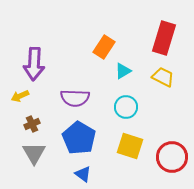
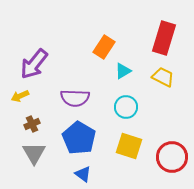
purple arrow: rotated 36 degrees clockwise
yellow square: moved 1 px left
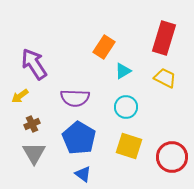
purple arrow: rotated 108 degrees clockwise
yellow trapezoid: moved 2 px right, 1 px down
yellow arrow: rotated 12 degrees counterclockwise
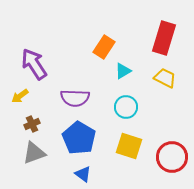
gray triangle: rotated 40 degrees clockwise
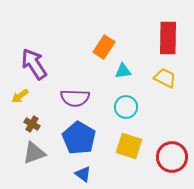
red rectangle: moved 4 px right; rotated 16 degrees counterclockwise
cyan triangle: rotated 24 degrees clockwise
brown cross: rotated 35 degrees counterclockwise
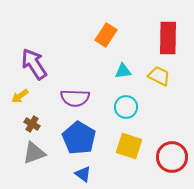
orange rectangle: moved 2 px right, 12 px up
yellow trapezoid: moved 6 px left, 2 px up
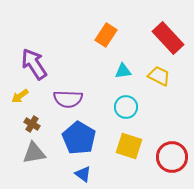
red rectangle: rotated 44 degrees counterclockwise
purple semicircle: moved 7 px left, 1 px down
gray triangle: rotated 10 degrees clockwise
